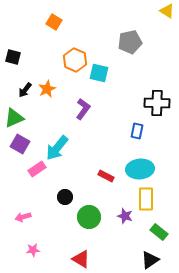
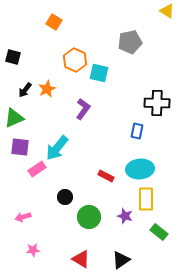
purple square: moved 3 px down; rotated 24 degrees counterclockwise
black triangle: moved 29 px left
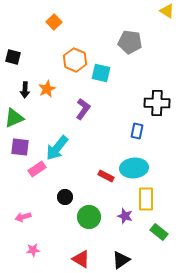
orange square: rotated 14 degrees clockwise
gray pentagon: rotated 20 degrees clockwise
cyan square: moved 2 px right
black arrow: rotated 35 degrees counterclockwise
cyan ellipse: moved 6 px left, 1 px up
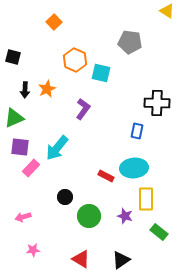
pink rectangle: moved 6 px left, 1 px up; rotated 12 degrees counterclockwise
green circle: moved 1 px up
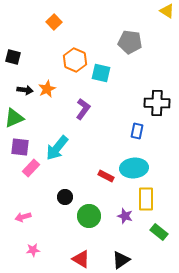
black arrow: rotated 84 degrees counterclockwise
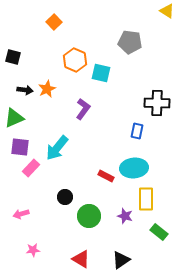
pink arrow: moved 2 px left, 3 px up
